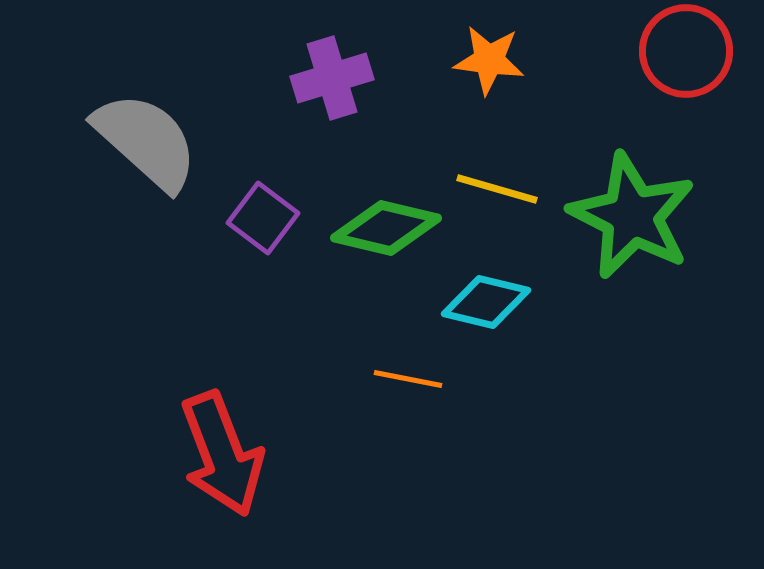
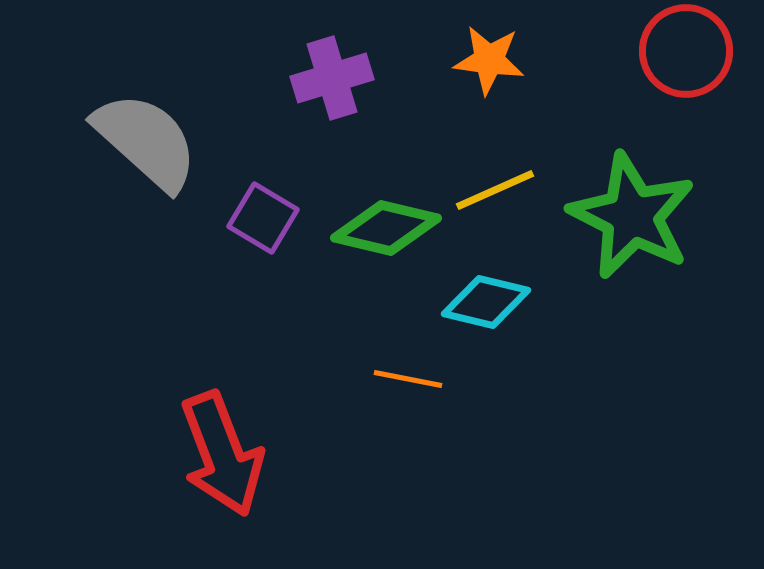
yellow line: moved 2 px left, 1 px down; rotated 40 degrees counterclockwise
purple square: rotated 6 degrees counterclockwise
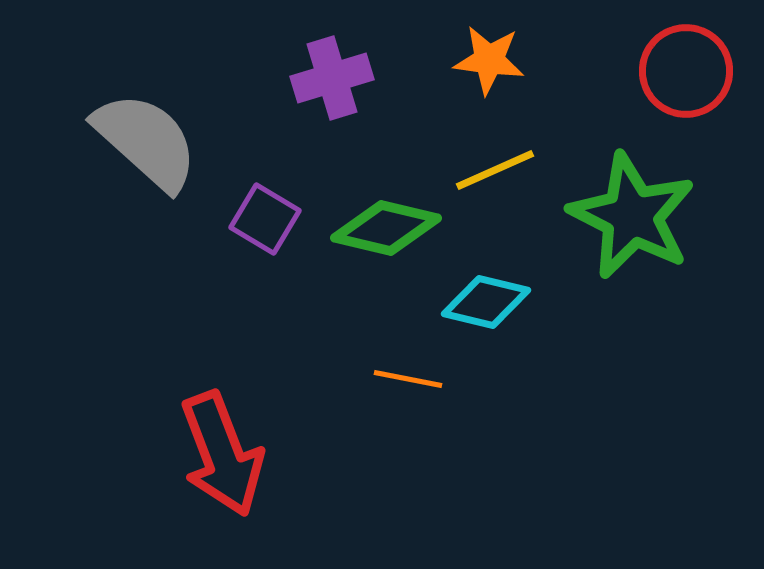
red circle: moved 20 px down
yellow line: moved 20 px up
purple square: moved 2 px right, 1 px down
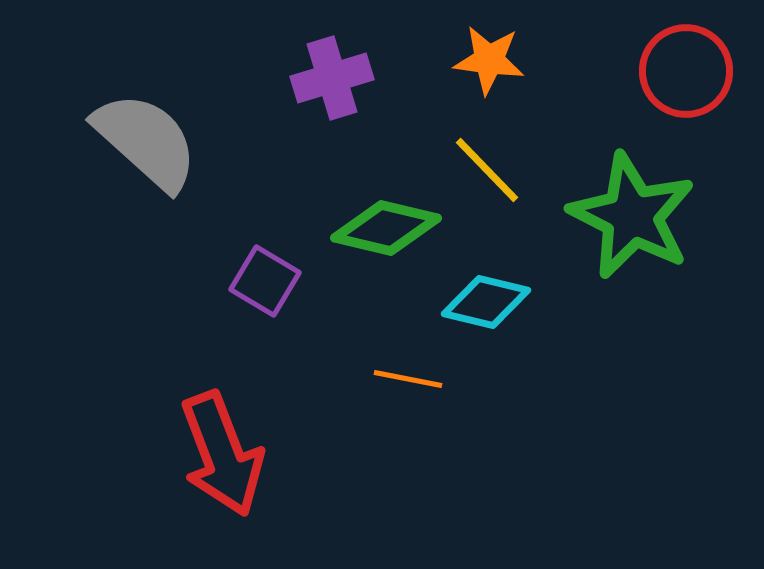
yellow line: moved 8 px left; rotated 70 degrees clockwise
purple square: moved 62 px down
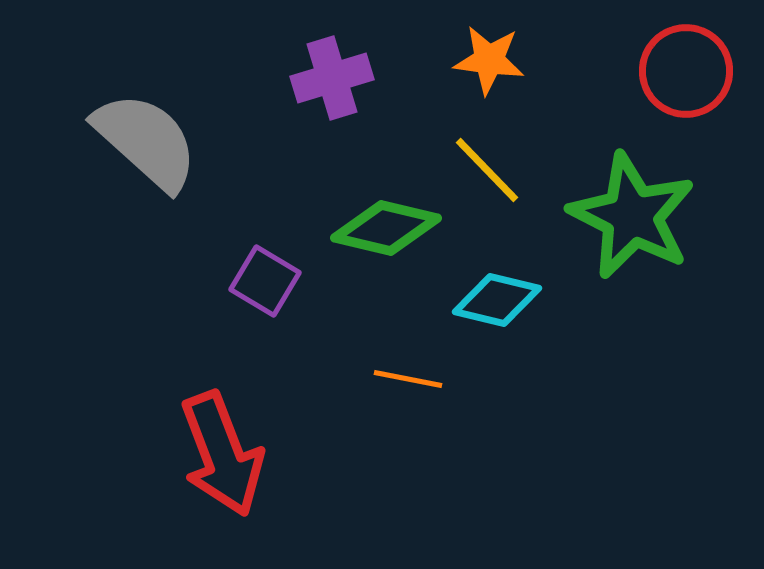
cyan diamond: moved 11 px right, 2 px up
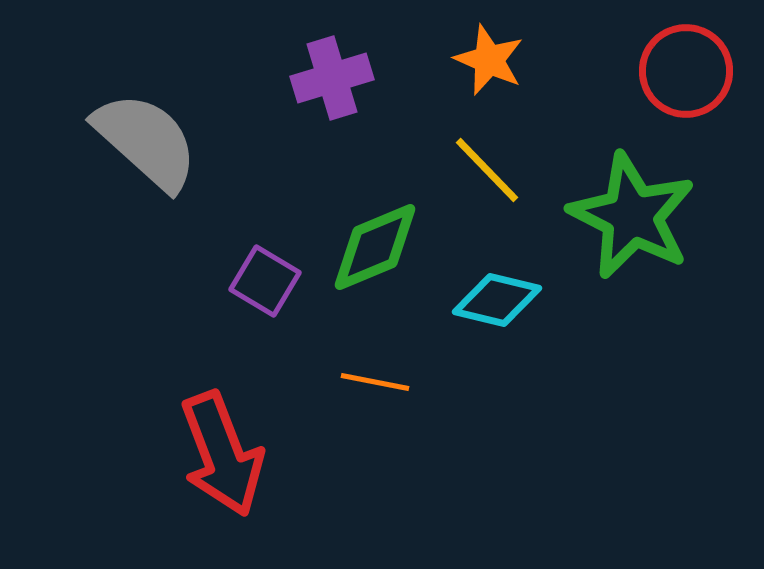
orange star: rotated 16 degrees clockwise
green diamond: moved 11 px left, 19 px down; rotated 36 degrees counterclockwise
orange line: moved 33 px left, 3 px down
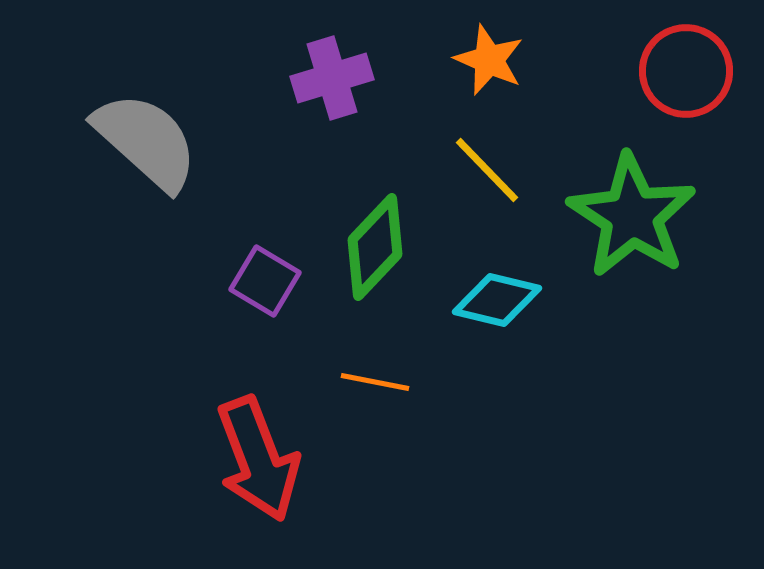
green star: rotated 6 degrees clockwise
green diamond: rotated 24 degrees counterclockwise
red arrow: moved 36 px right, 5 px down
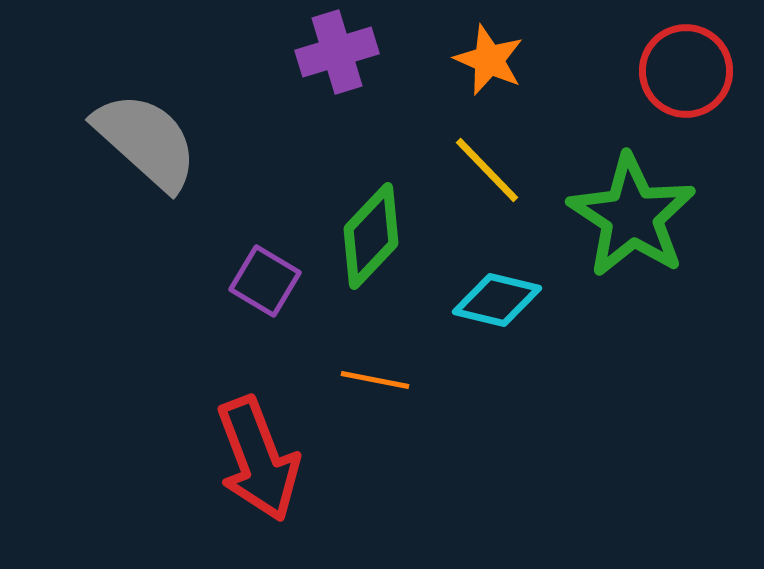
purple cross: moved 5 px right, 26 px up
green diamond: moved 4 px left, 11 px up
orange line: moved 2 px up
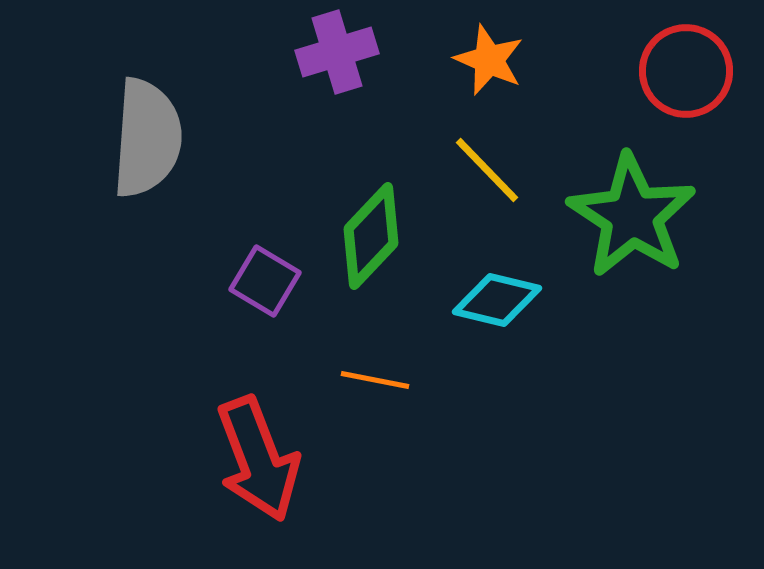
gray semicircle: moved 1 px right, 3 px up; rotated 52 degrees clockwise
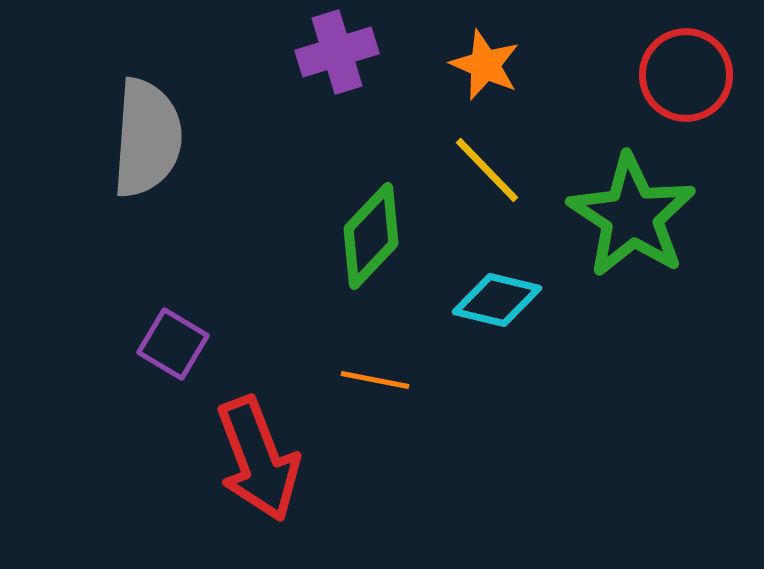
orange star: moved 4 px left, 5 px down
red circle: moved 4 px down
purple square: moved 92 px left, 63 px down
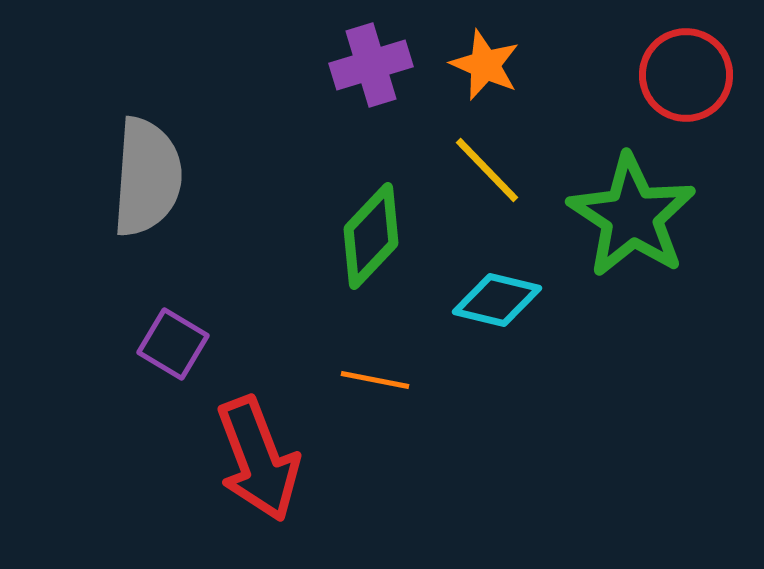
purple cross: moved 34 px right, 13 px down
gray semicircle: moved 39 px down
